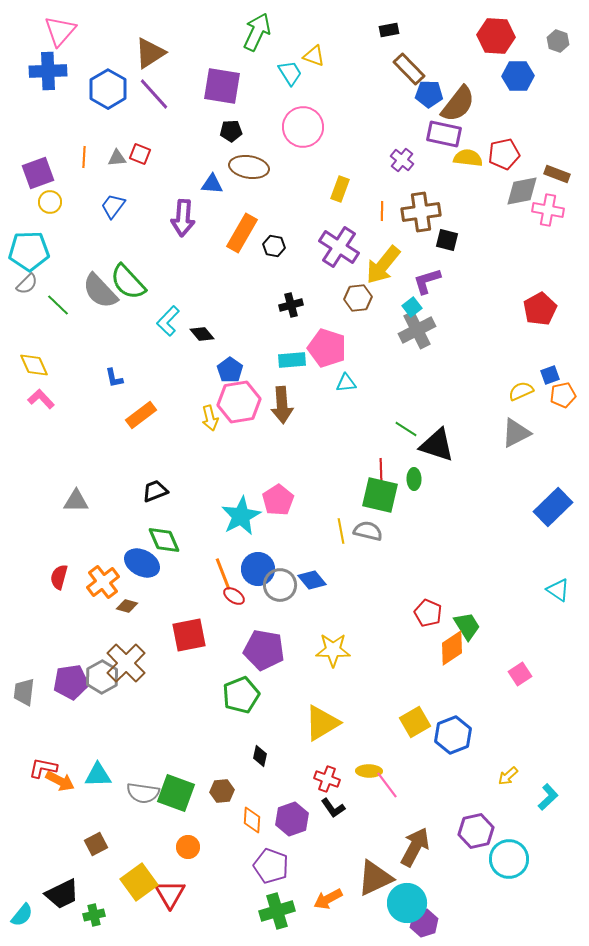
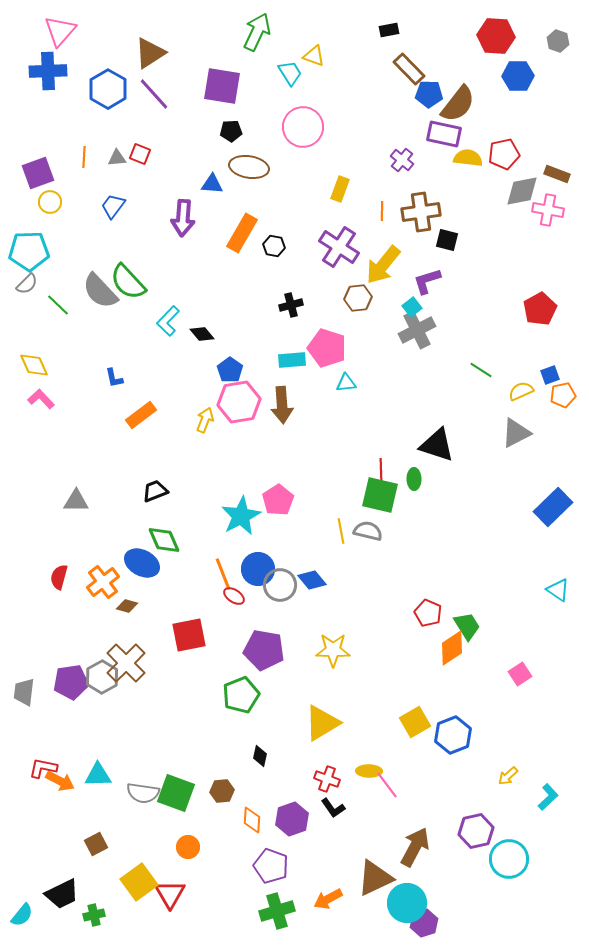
yellow arrow at (210, 418): moved 5 px left, 2 px down; rotated 145 degrees counterclockwise
green line at (406, 429): moved 75 px right, 59 px up
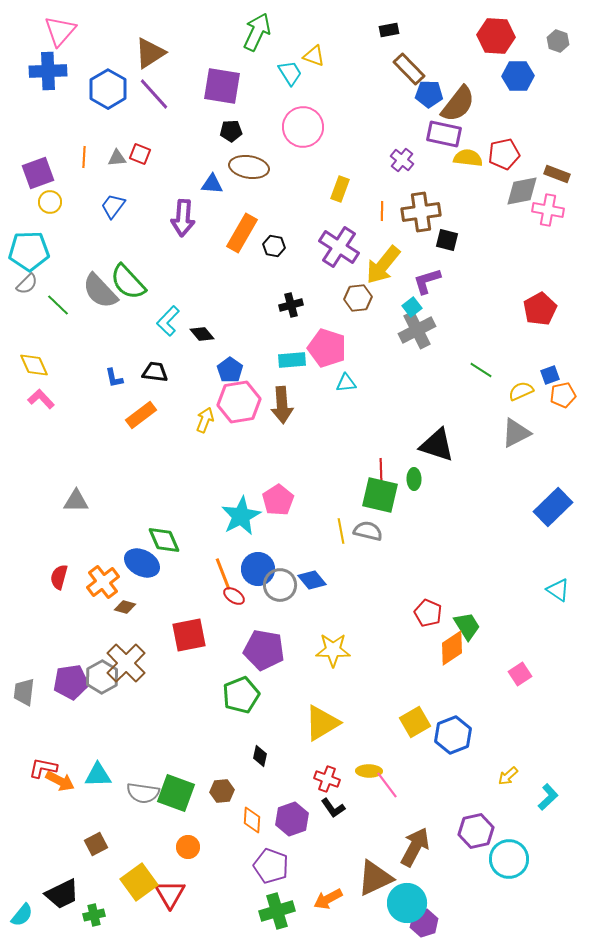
black trapezoid at (155, 491): moved 119 px up; rotated 28 degrees clockwise
brown diamond at (127, 606): moved 2 px left, 1 px down
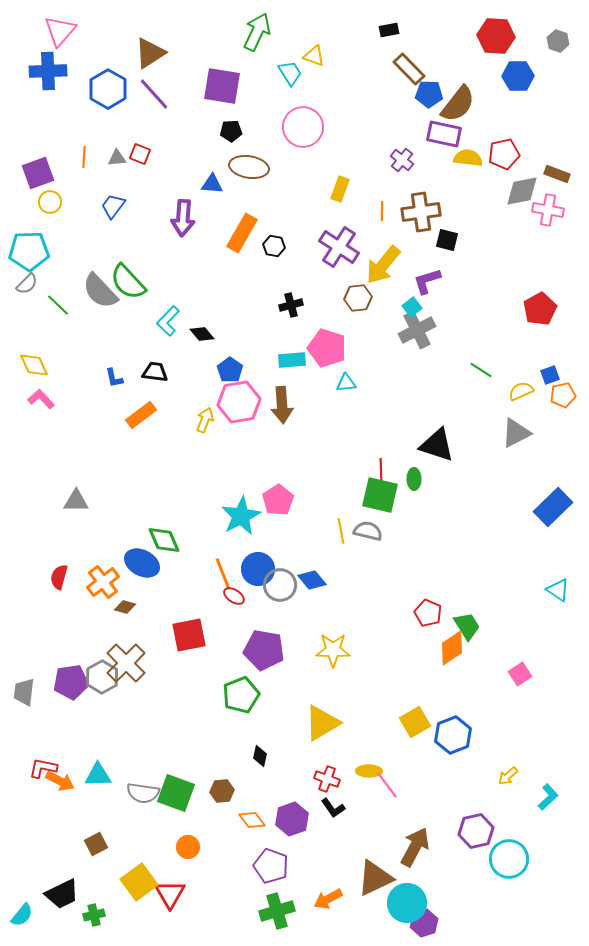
orange diamond at (252, 820): rotated 40 degrees counterclockwise
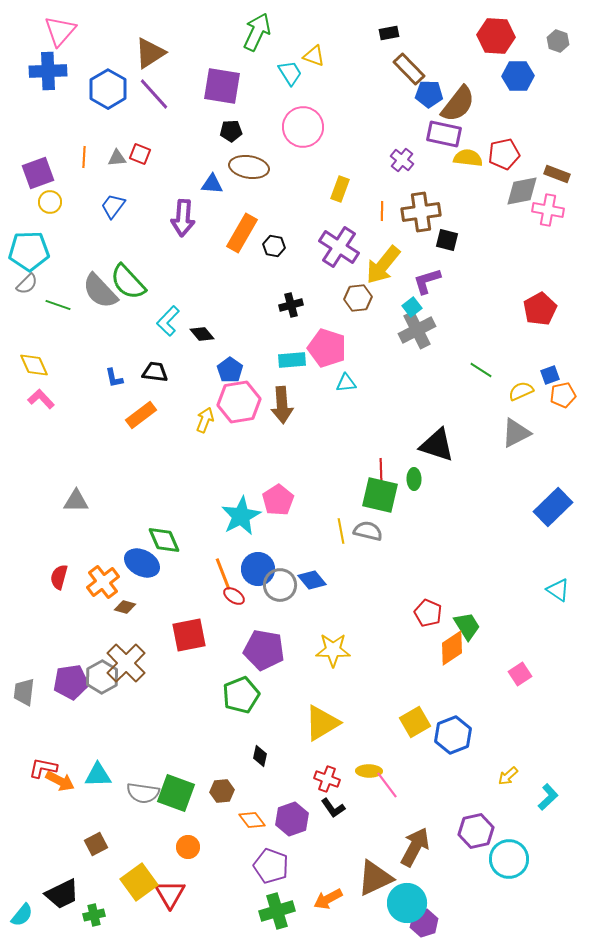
black rectangle at (389, 30): moved 3 px down
green line at (58, 305): rotated 25 degrees counterclockwise
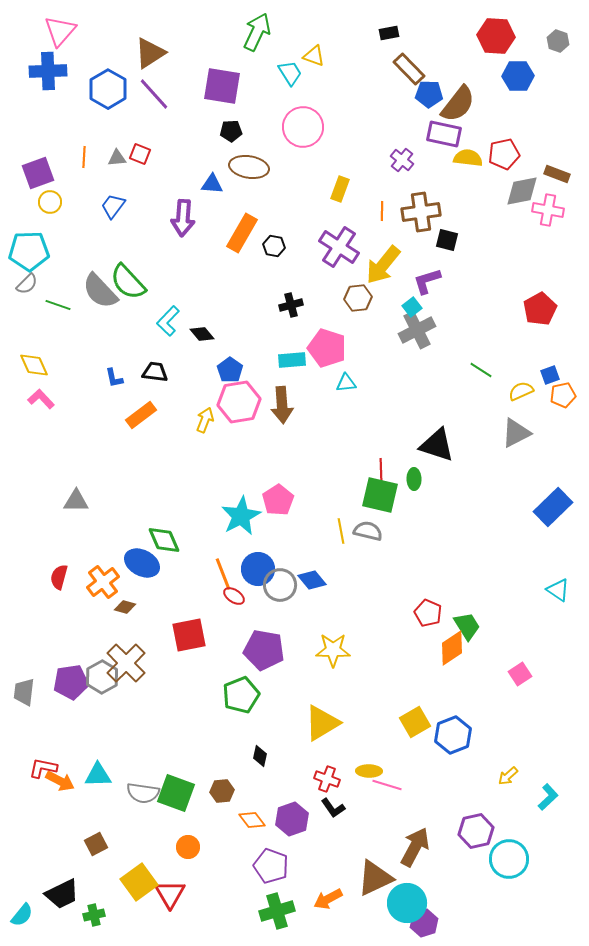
pink line at (387, 785): rotated 36 degrees counterclockwise
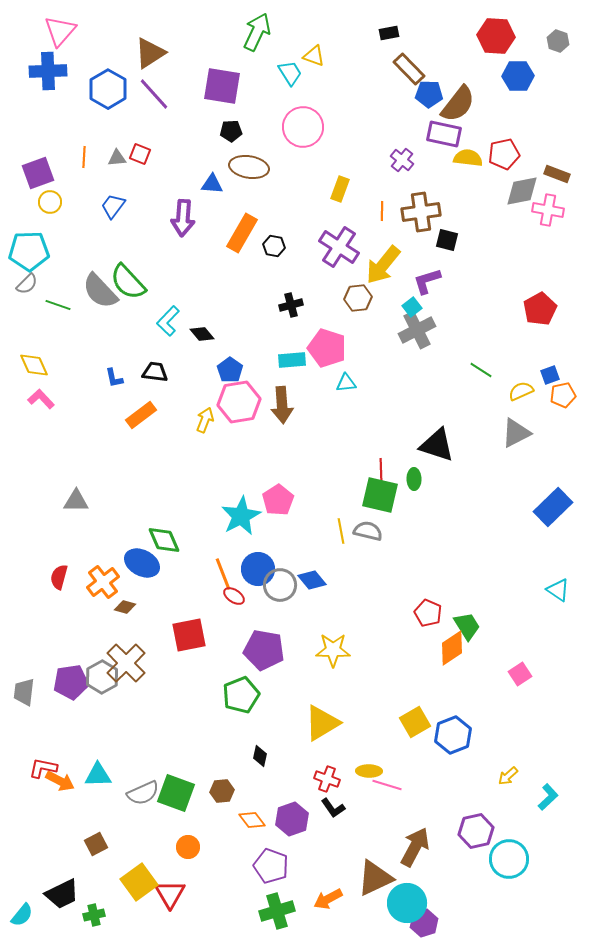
gray semicircle at (143, 793): rotated 32 degrees counterclockwise
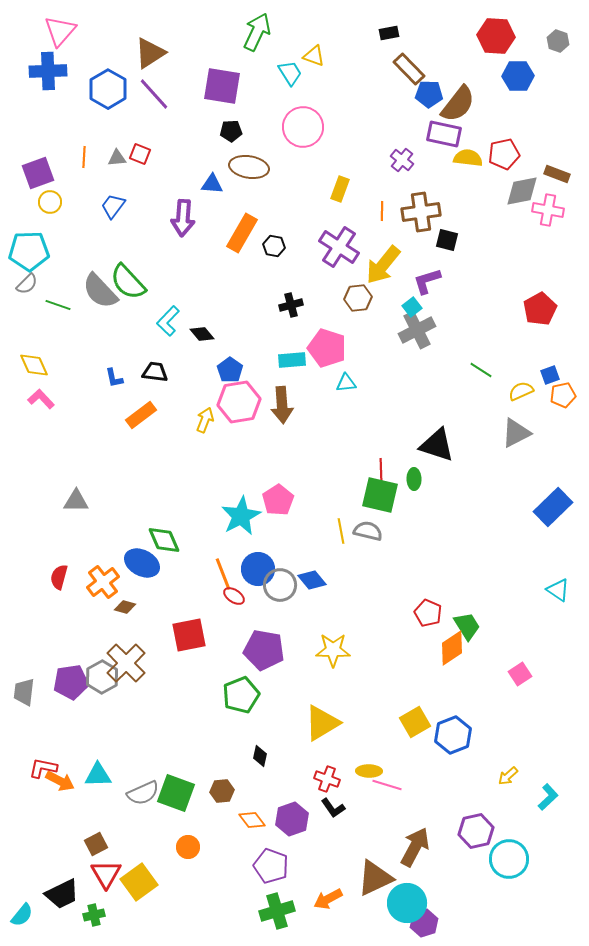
red triangle at (170, 894): moved 64 px left, 20 px up
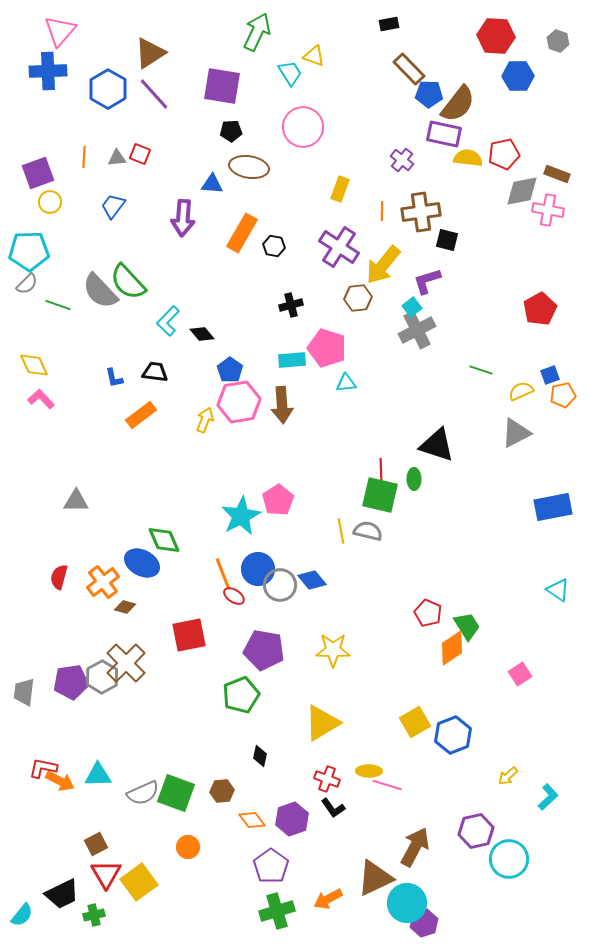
black rectangle at (389, 33): moved 9 px up
green line at (481, 370): rotated 15 degrees counterclockwise
blue rectangle at (553, 507): rotated 33 degrees clockwise
purple pentagon at (271, 866): rotated 16 degrees clockwise
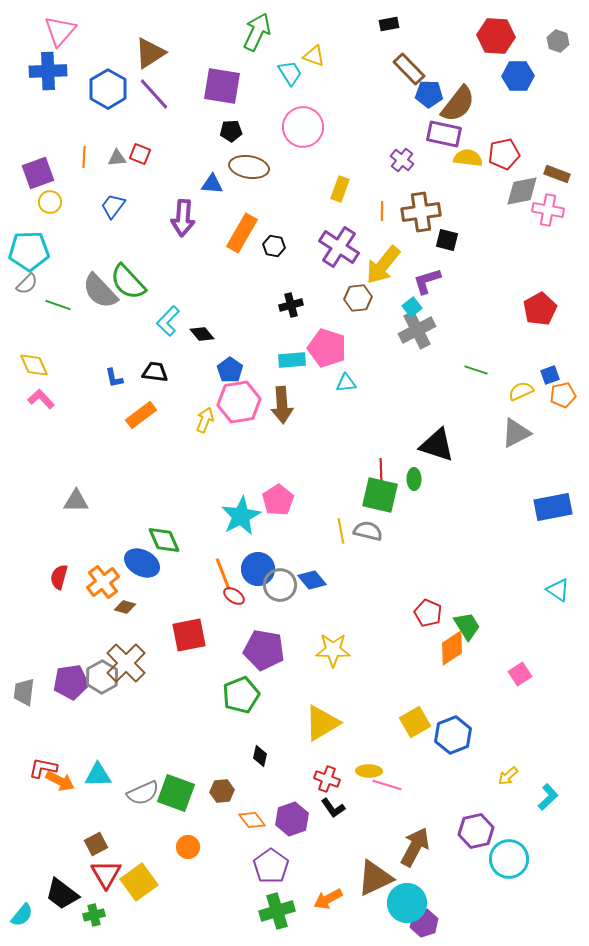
green line at (481, 370): moved 5 px left
black trapezoid at (62, 894): rotated 63 degrees clockwise
